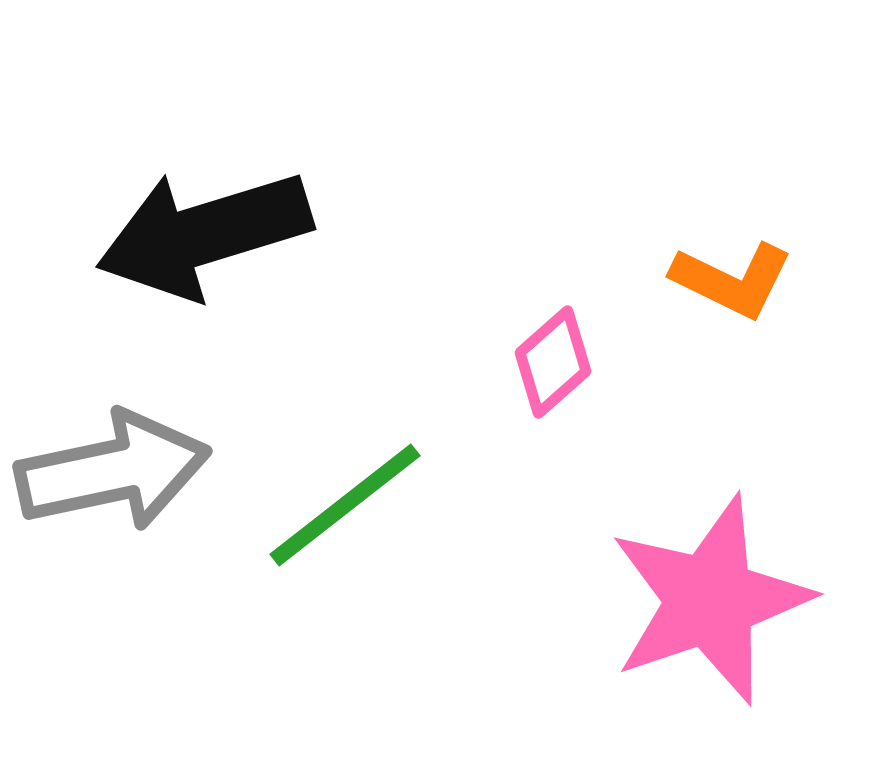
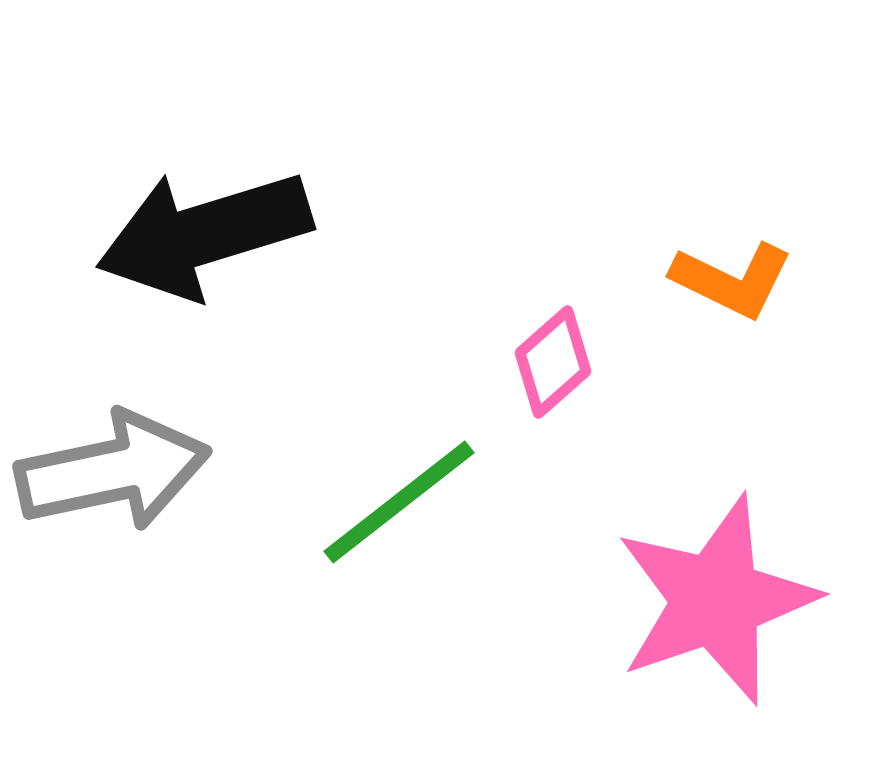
green line: moved 54 px right, 3 px up
pink star: moved 6 px right
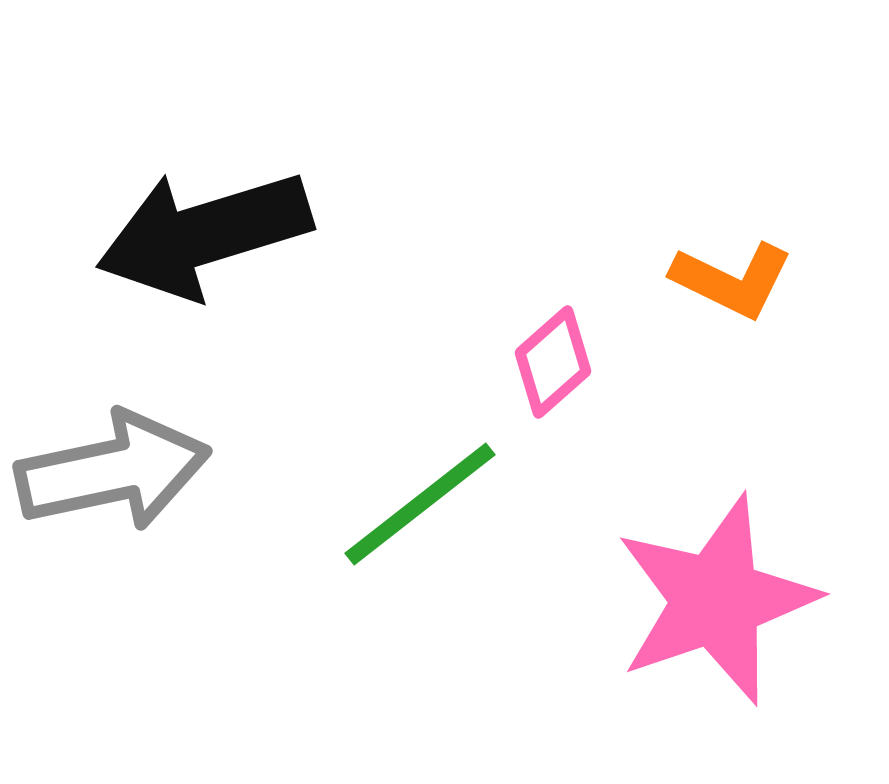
green line: moved 21 px right, 2 px down
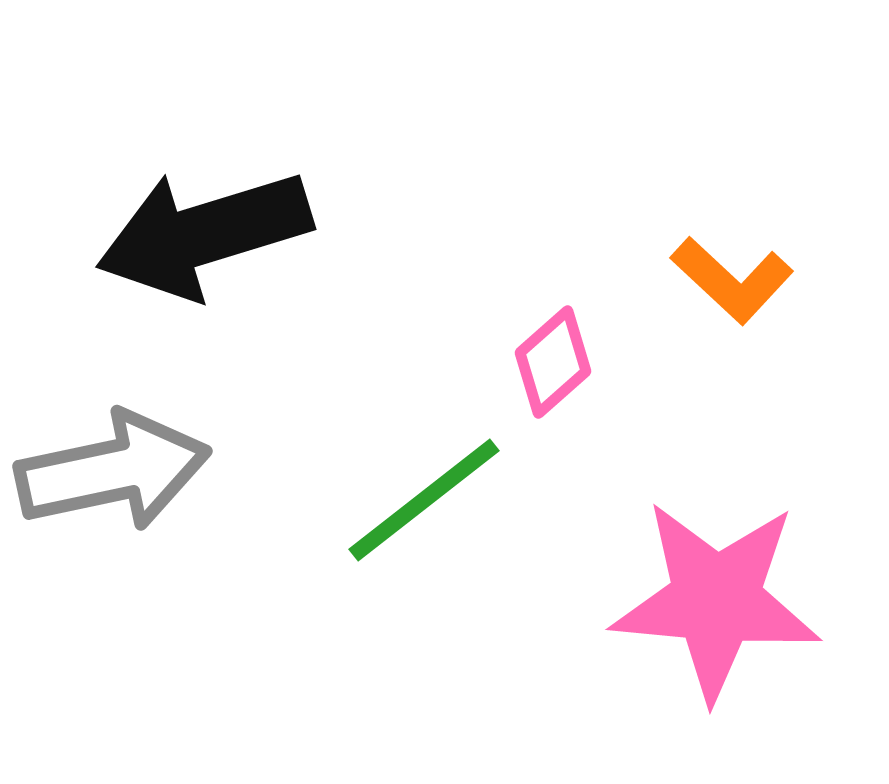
orange L-shape: rotated 17 degrees clockwise
green line: moved 4 px right, 4 px up
pink star: rotated 24 degrees clockwise
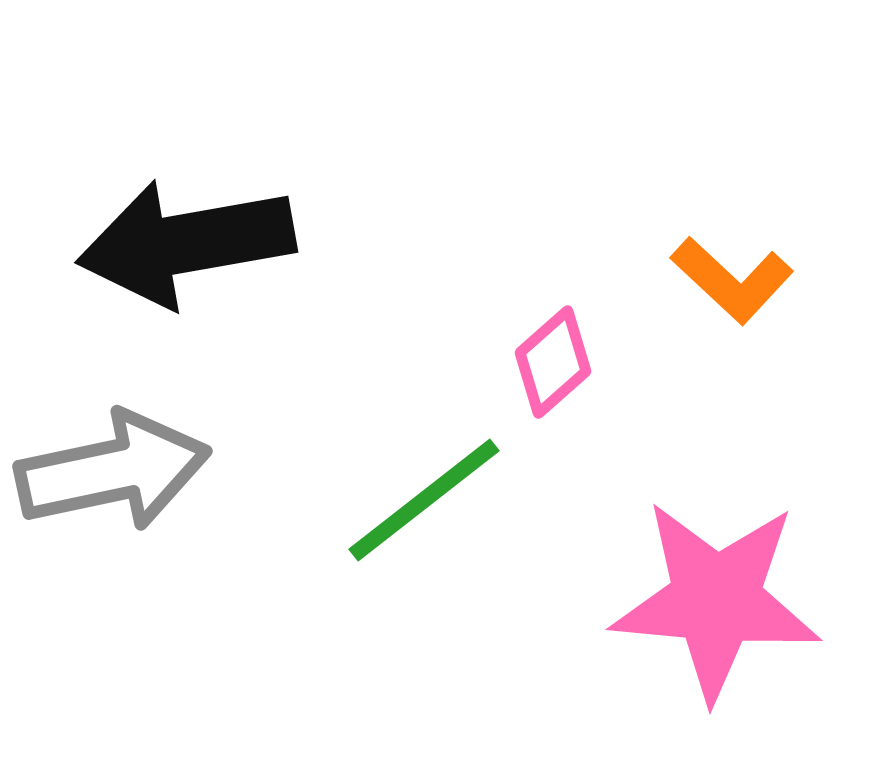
black arrow: moved 18 px left, 9 px down; rotated 7 degrees clockwise
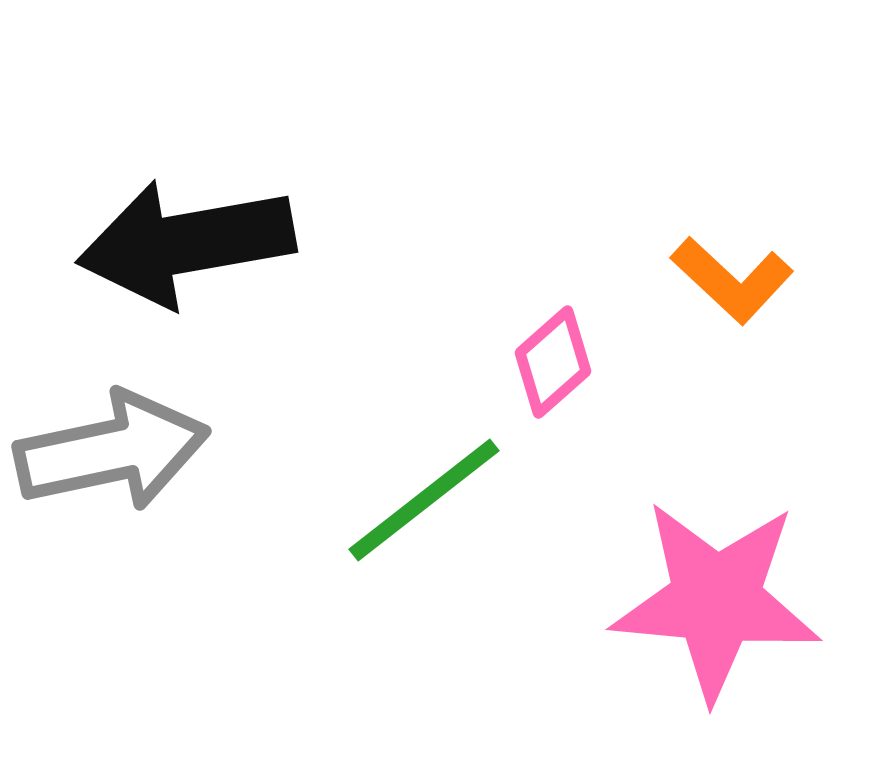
gray arrow: moved 1 px left, 20 px up
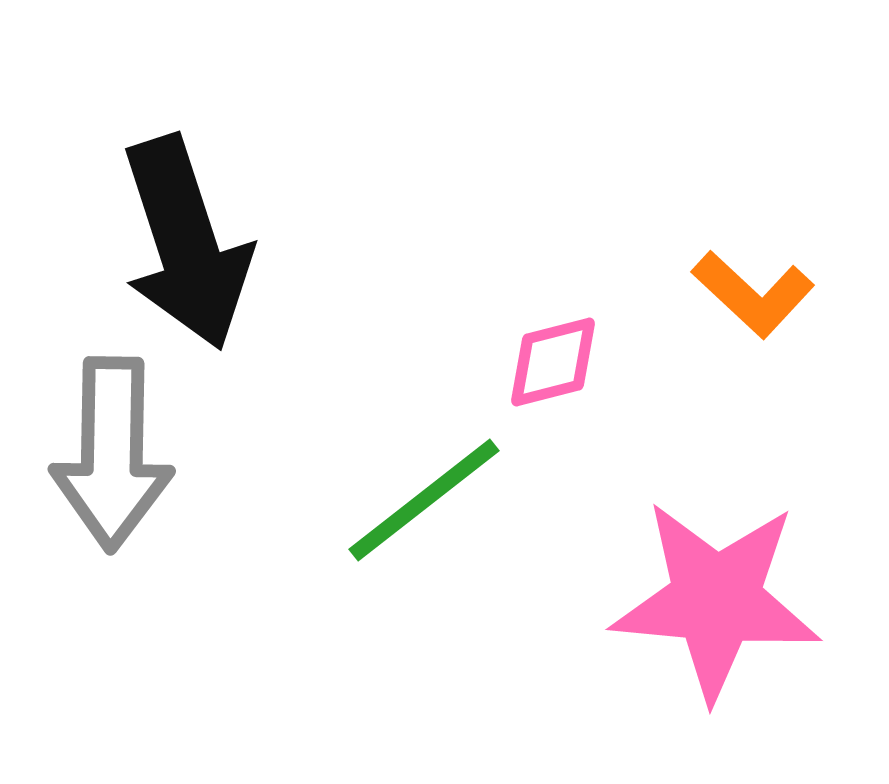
black arrow: rotated 98 degrees counterclockwise
orange L-shape: moved 21 px right, 14 px down
pink diamond: rotated 27 degrees clockwise
gray arrow: moved 3 px down; rotated 103 degrees clockwise
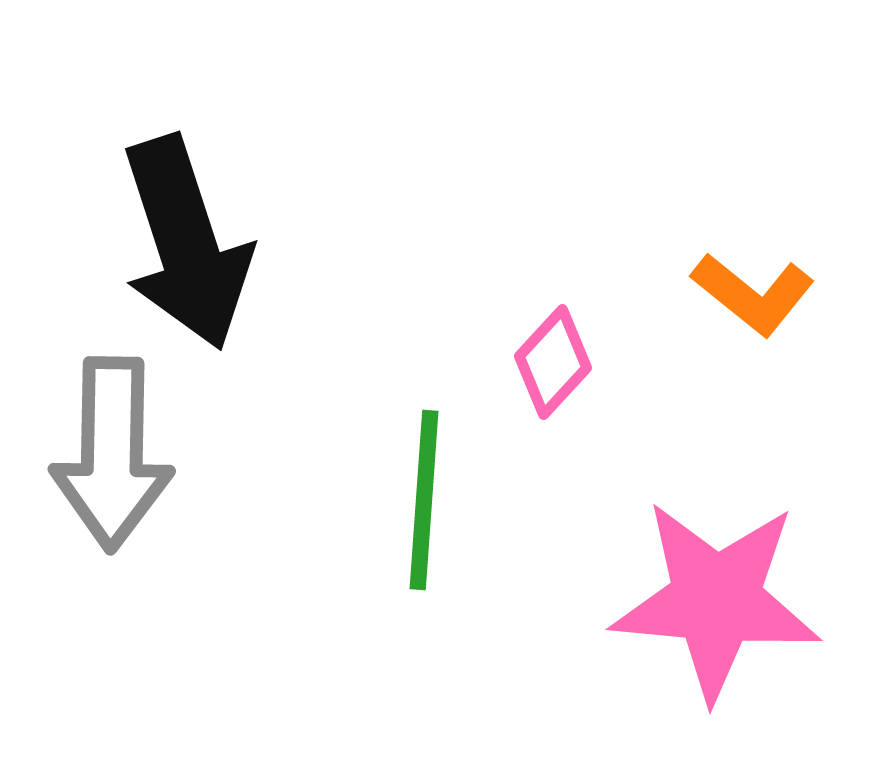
orange L-shape: rotated 4 degrees counterclockwise
pink diamond: rotated 33 degrees counterclockwise
green line: rotated 48 degrees counterclockwise
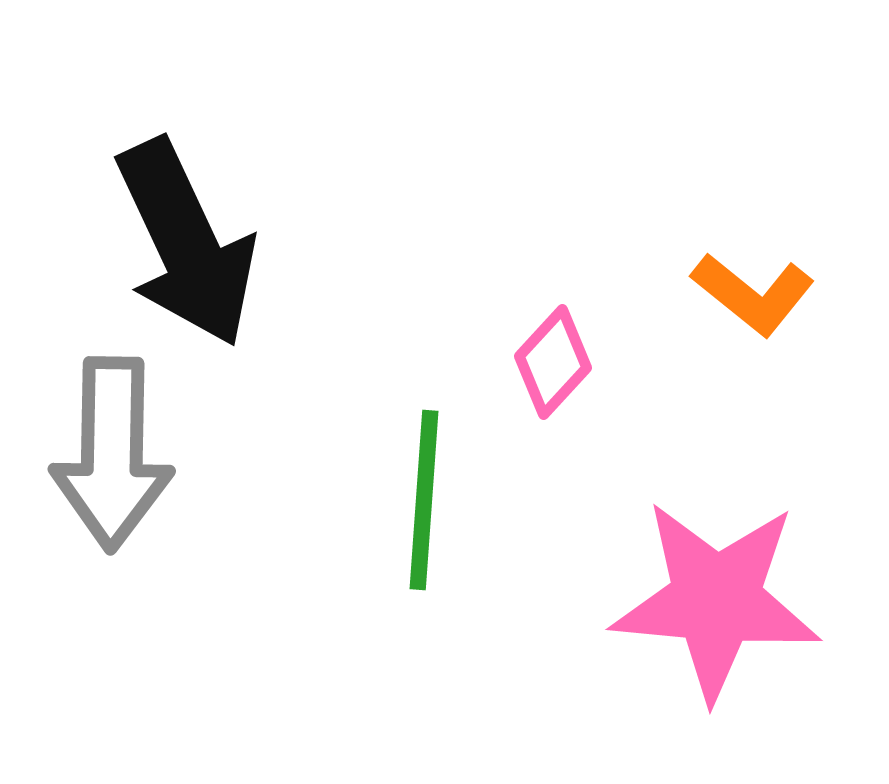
black arrow: rotated 7 degrees counterclockwise
